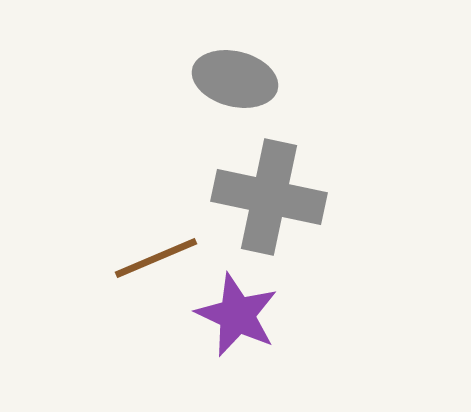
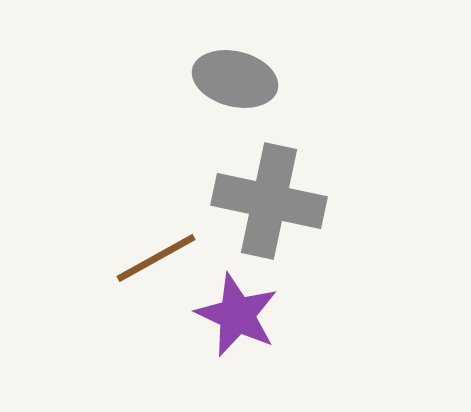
gray cross: moved 4 px down
brown line: rotated 6 degrees counterclockwise
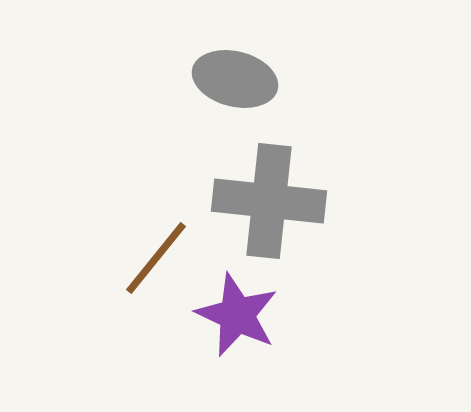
gray cross: rotated 6 degrees counterclockwise
brown line: rotated 22 degrees counterclockwise
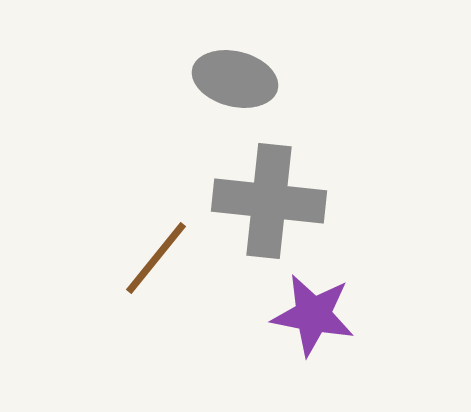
purple star: moved 76 px right; rotated 14 degrees counterclockwise
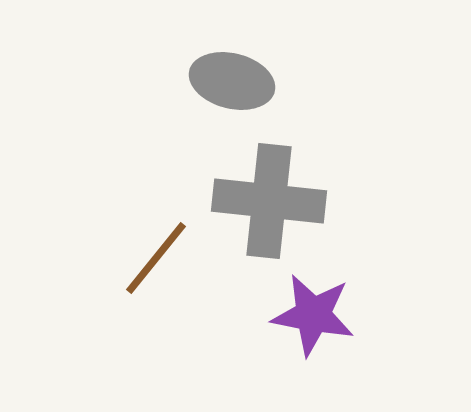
gray ellipse: moved 3 px left, 2 px down
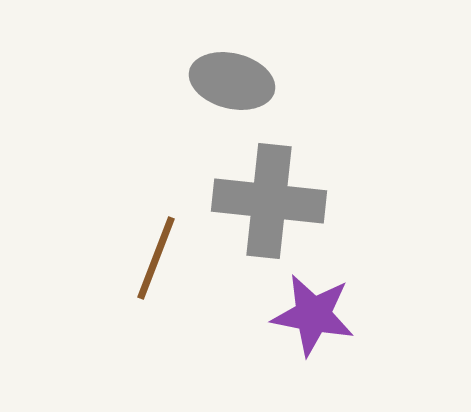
brown line: rotated 18 degrees counterclockwise
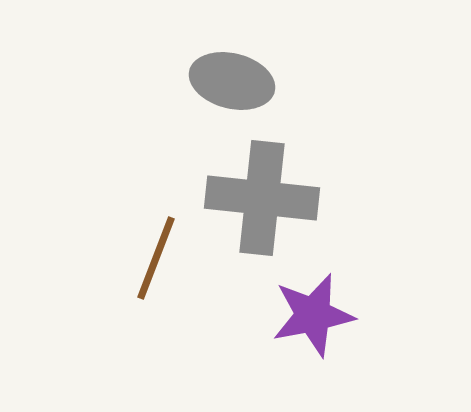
gray cross: moved 7 px left, 3 px up
purple star: rotated 22 degrees counterclockwise
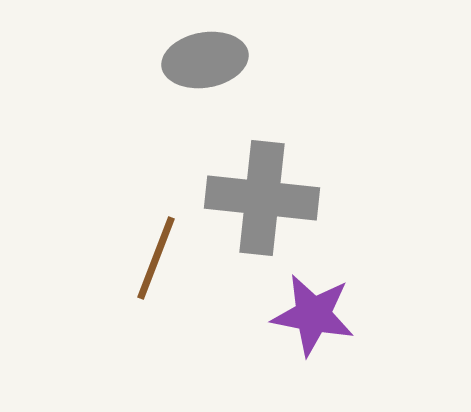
gray ellipse: moved 27 px left, 21 px up; rotated 24 degrees counterclockwise
purple star: rotated 22 degrees clockwise
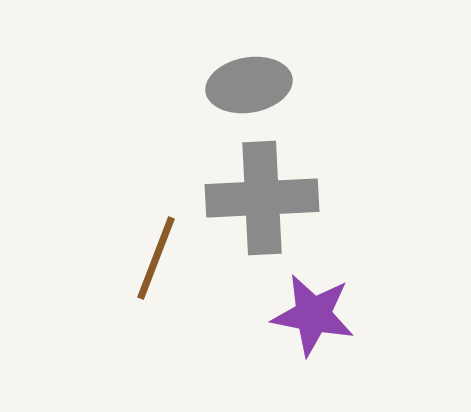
gray ellipse: moved 44 px right, 25 px down
gray cross: rotated 9 degrees counterclockwise
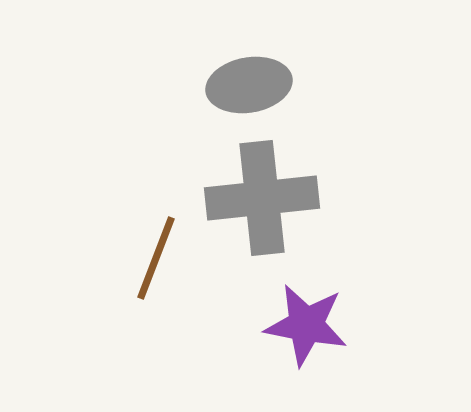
gray cross: rotated 3 degrees counterclockwise
purple star: moved 7 px left, 10 px down
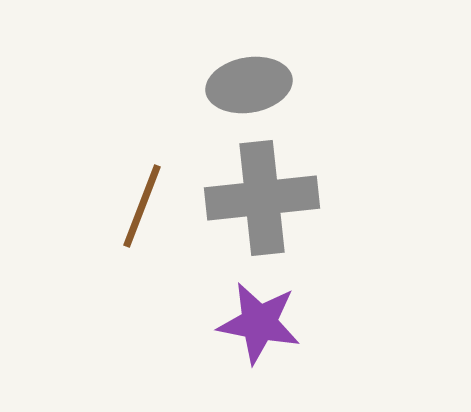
brown line: moved 14 px left, 52 px up
purple star: moved 47 px left, 2 px up
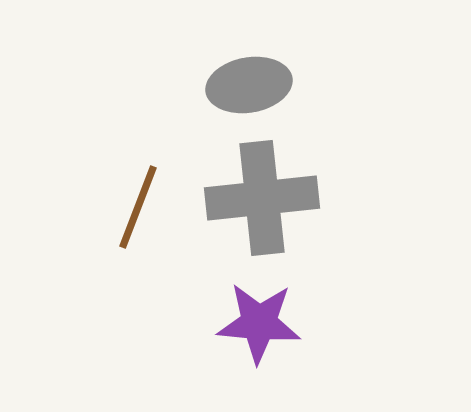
brown line: moved 4 px left, 1 px down
purple star: rotated 6 degrees counterclockwise
